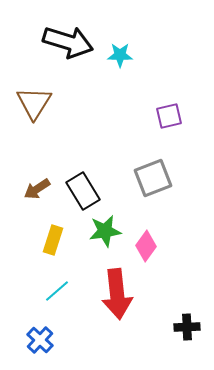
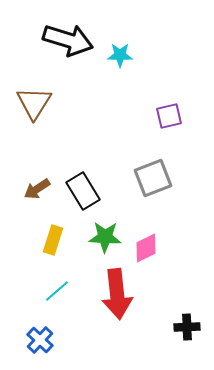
black arrow: moved 2 px up
green star: moved 6 px down; rotated 12 degrees clockwise
pink diamond: moved 2 px down; rotated 28 degrees clockwise
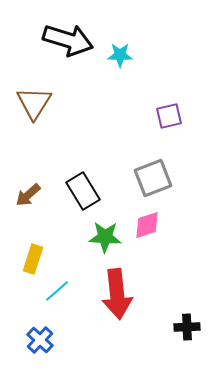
brown arrow: moved 9 px left, 6 px down; rotated 8 degrees counterclockwise
yellow rectangle: moved 20 px left, 19 px down
pink diamond: moved 1 px right, 23 px up; rotated 8 degrees clockwise
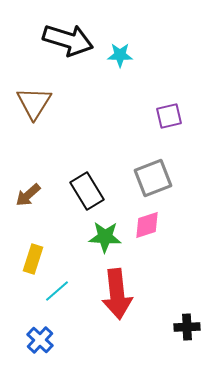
black rectangle: moved 4 px right
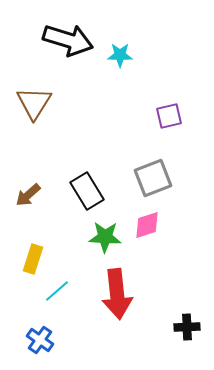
blue cross: rotated 8 degrees counterclockwise
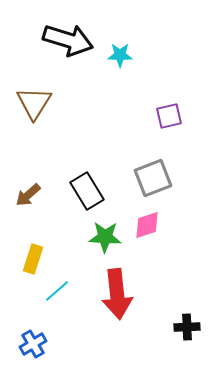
blue cross: moved 7 px left, 4 px down; rotated 24 degrees clockwise
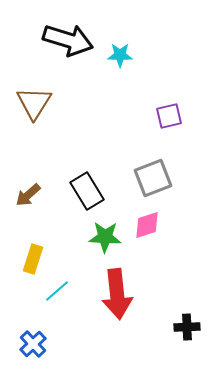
blue cross: rotated 12 degrees counterclockwise
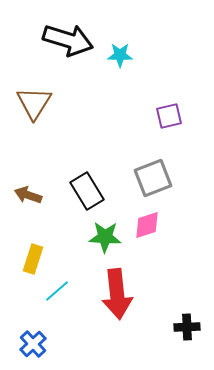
brown arrow: rotated 60 degrees clockwise
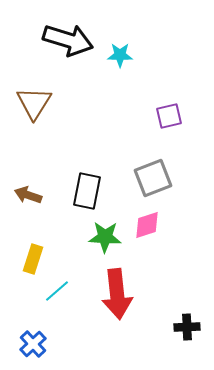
black rectangle: rotated 42 degrees clockwise
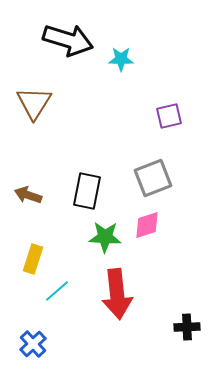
cyan star: moved 1 px right, 4 px down
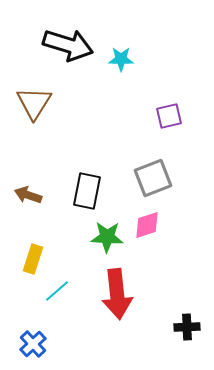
black arrow: moved 5 px down
green star: moved 2 px right
